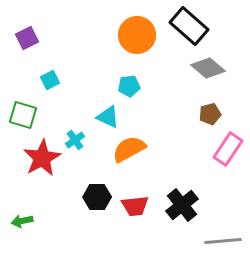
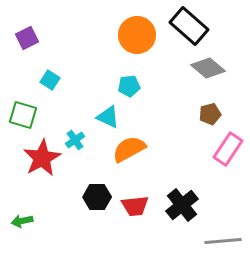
cyan square: rotated 30 degrees counterclockwise
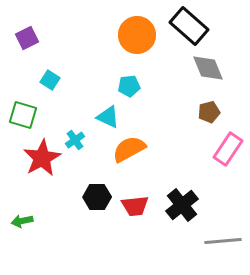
gray diamond: rotated 28 degrees clockwise
brown pentagon: moved 1 px left, 2 px up
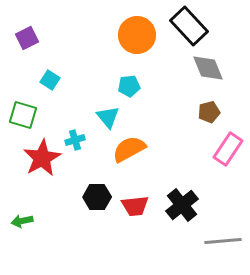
black rectangle: rotated 6 degrees clockwise
cyan triangle: rotated 25 degrees clockwise
cyan cross: rotated 18 degrees clockwise
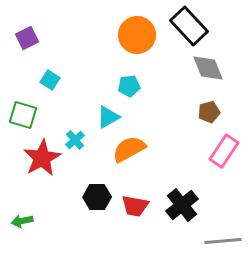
cyan triangle: rotated 40 degrees clockwise
cyan cross: rotated 24 degrees counterclockwise
pink rectangle: moved 4 px left, 2 px down
red trapezoid: rotated 16 degrees clockwise
